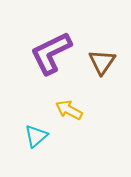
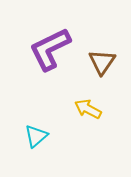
purple L-shape: moved 1 px left, 4 px up
yellow arrow: moved 19 px right, 1 px up
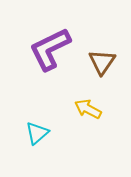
cyan triangle: moved 1 px right, 3 px up
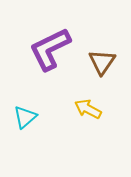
cyan triangle: moved 12 px left, 16 px up
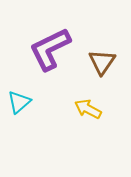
cyan triangle: moved 6 px left, 15 px up
